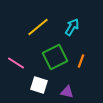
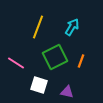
yellow line: rotated 30 degrees counterclockwise
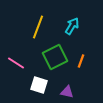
cyan arrow: moved 1 px up
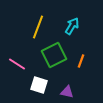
green square: moved 1 px left, 2 px up
pink line: moved 1 px right, 1 px down
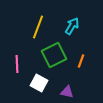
pink line: rotated 54 degrees clockwise
white square: moved 2 px up; rotated 12 degrees clockwise
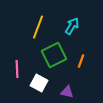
pink line: moved 5 px down
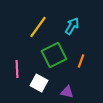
yellow line: rotated 15 degrees clockwise
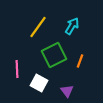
orange line: moved 1 px left
purple triangle: moved 1 px up; rotated 40 degrees clockwise
